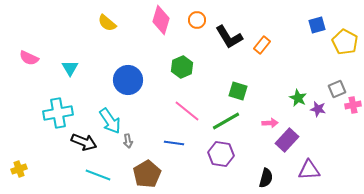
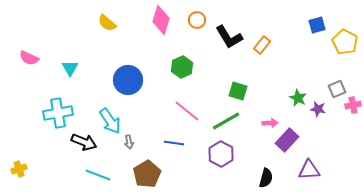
gray arrow: moved 1 px right, 1 px down
purple hexagon: rotated 20 degrees clockwise
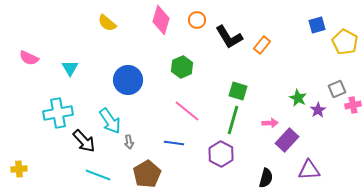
purple star: moved 1 px down; rotated 28 degrees clockwise
green line: moved 7 px right, 1 px up; rotated 44 degrees counterclockwise
black arrow: moved 1 px up; rotated 25 degrees clockwise
yellow cross: rotated 14 degrees clockwise
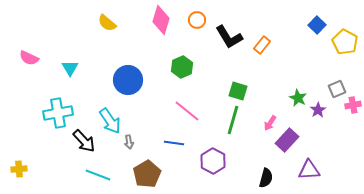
blue square: rotated 30 degrees counterclockwise
pink arrow: rotated 126 degrees clockwise
purple hexagon: moved 8 px left, 7 px down
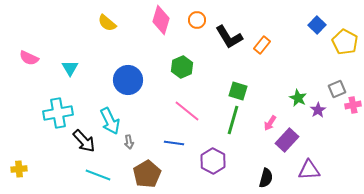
cyan arrow: rotated 8 degrees clockwise
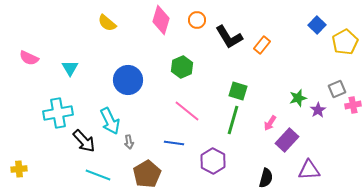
yellow pentagon: rotated 15 degrees clockwise
green star: rotated 30 degrees clockwise
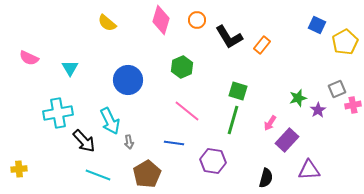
blue square: rotated 18 degrees counterclockwise
purple hexagon: rotated 20 degrees counterclockwise
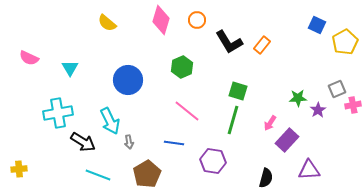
black L-shape: moved 5 px down
green star: rotated 12 degrees clockwise
black arrow: moved 1 px left, 1 px down; rotated 15 degrees counterclockwise
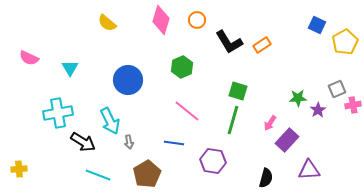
orange rectangle: rotated 18 degrees clockwise
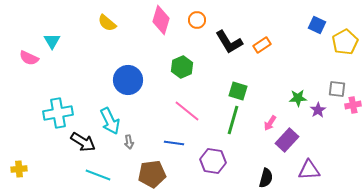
cyan triangle: moved 18 px left, 27 px up
gray square: rotated 30 degrees clockwise
brown pentagon: moved 5 px right; rotated 24 degrees clockwise
